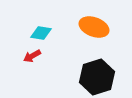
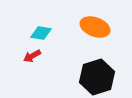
orange ellipse: moved 1 px right
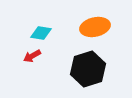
orange ellipse: rotated 32 degrees counterclockwise
black hexagon: moved 9 px left, 8 px up
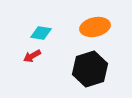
black hexagon: moved 2 px right
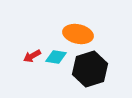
orange ellipse: moved 17 px left, 7 px down; rotated 24 degrees clockwise
cyan diamond: moved 15 px right, 24 px down
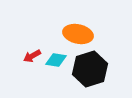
cyan diamond: moved 3 px down
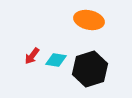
orange ellipse: moved 11 px right, 14 px up
red arrow: rotated 24 degrees counterclockwise
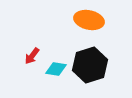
cyan diamond: moved 9 px down
black hexagon: moved 4 px up
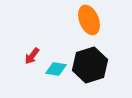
orange ellipse: rotated 56 degrees clockwise
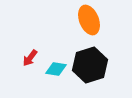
red arrow: moved 2 px left, 2 px down
